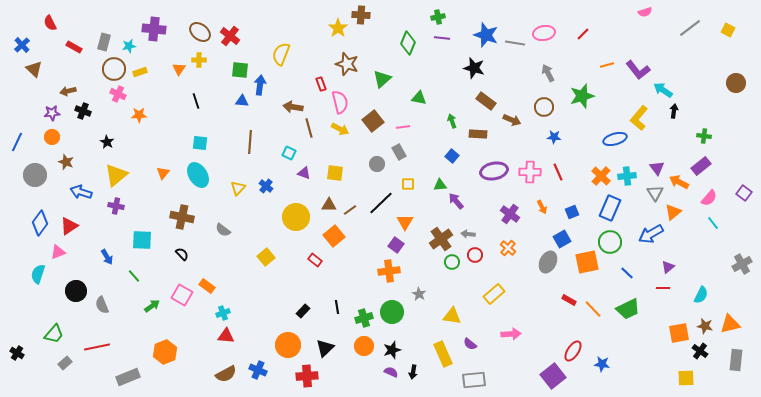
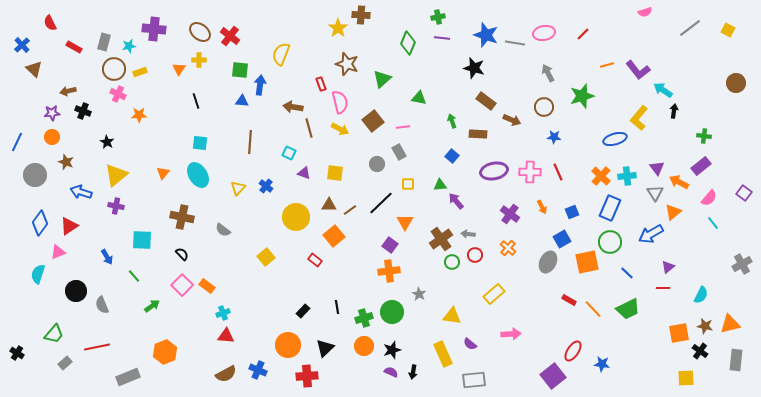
purple square at (396, 245): moved 6 px left
pink square at (182, 295): moved 10 px up; rotated 15 degrees clockwise
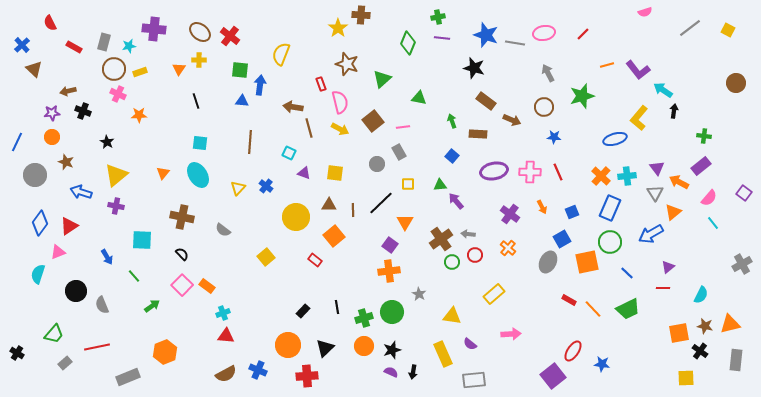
brown line at (350, 210): moved 3 px right; rotated 56 degrees counterclockwise
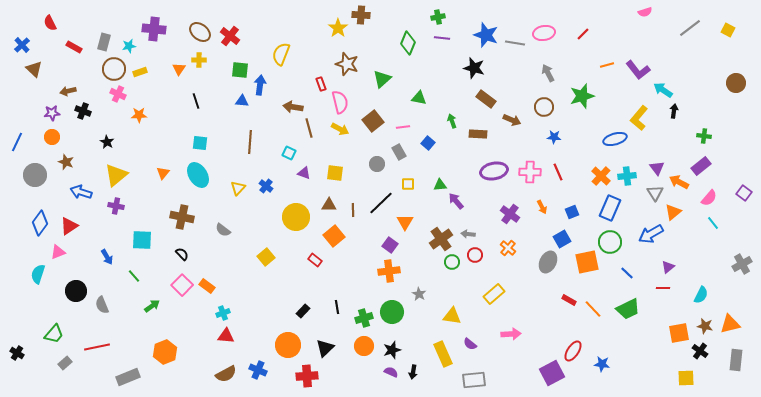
brown rectangle at (486, 101): moved 2 px up
blue square at (452, 156): moved 24 px left, 13 px up
purple square at (553, 376): moved 1 px left, 3 px up; rotated 10 degrees clockwise
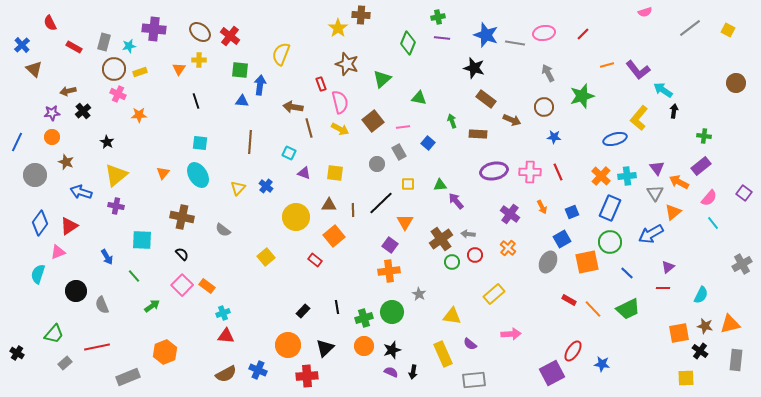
black cross at (83, 111): rotated 28 degrees clockwise
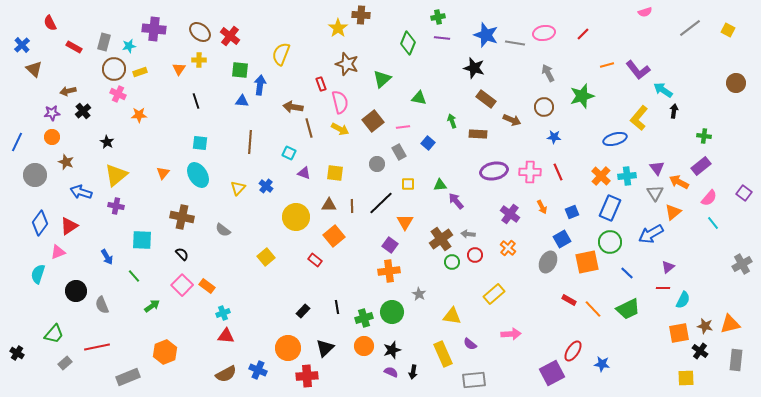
brown line at (353, 210): moved 1 px left, 4 px up
cyan semicircle at (701, 295): moved 18 px left, 5 px down
orange circle at (288, 345): moved 3 px down
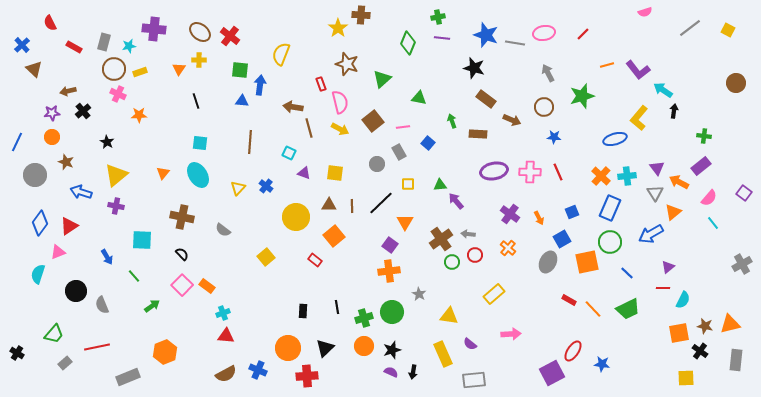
orange arrow at (542, 207): moved 3 px left, 11 px down
black rectangle at (303, 311): rotated 40 degrees counterclockwise
yellow triangle at (452, 316): moved 3 px left
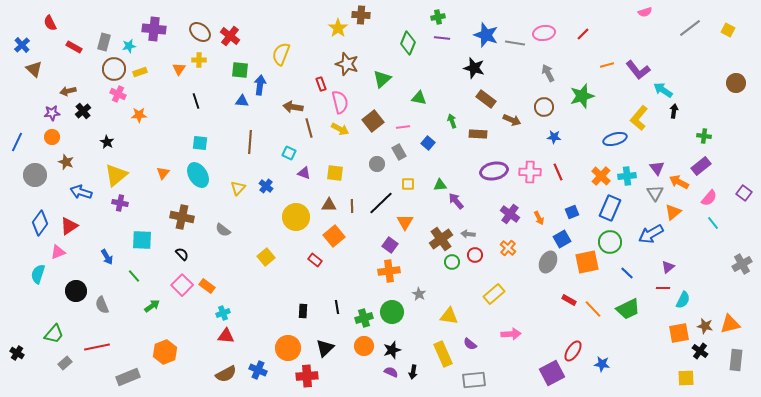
purple cross at (116, 206): moved 4 px right, 3 px up
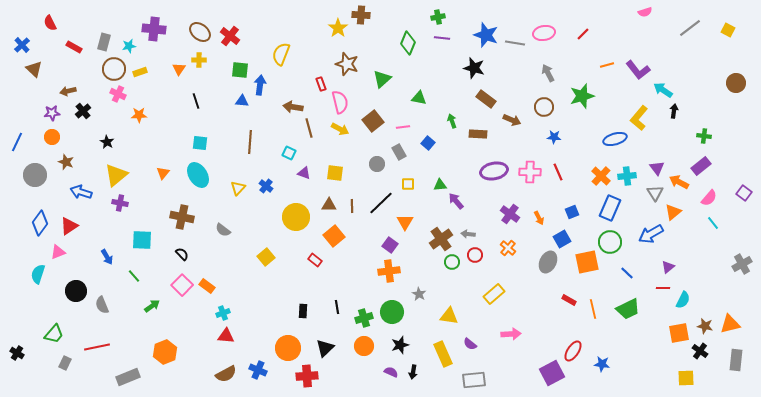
orange line at (593, 309): rotated 30 degrees clockwise
black star at (392, 350): moved 8 px right, 5 px up
gray rectangle at (65, 363): rotated 24 degrees counterclockwise
